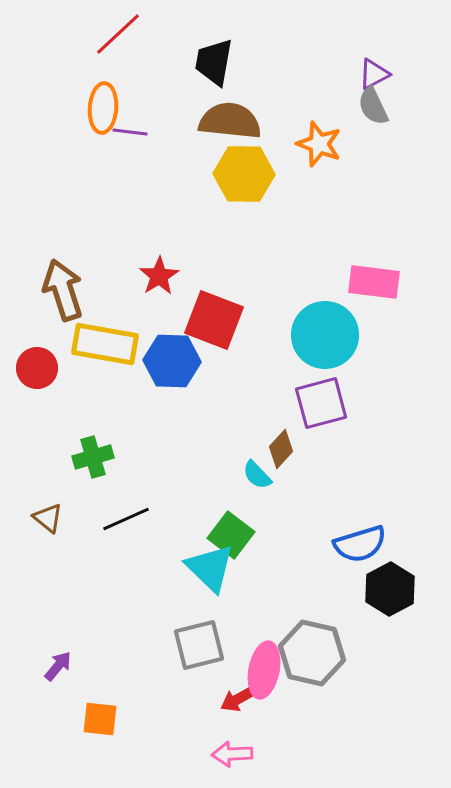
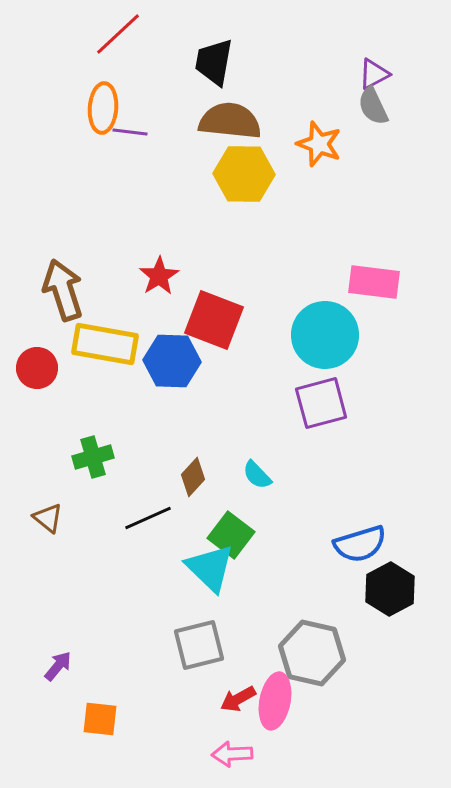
brown diamond: moved 88 px left, 28 px down
black line: moved 22 px right, 1 px up
pink ellipse: moved 11 px right, 31 px down
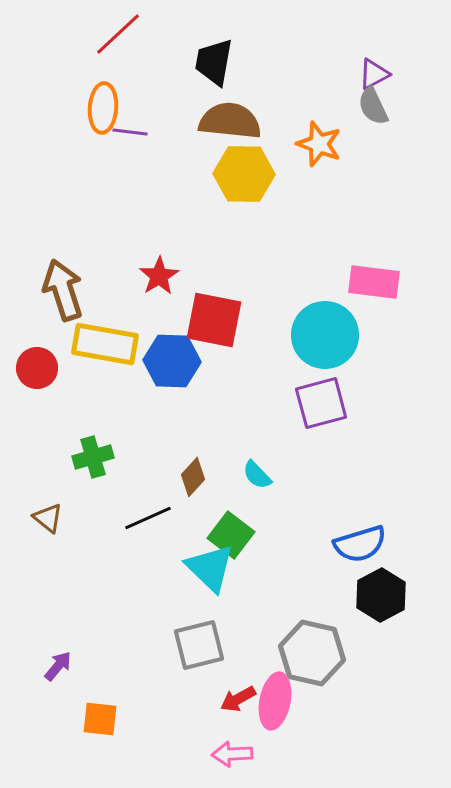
red square: rotated 10 degrees counterclockwise
black hexagon: moved 9 px left, 6 px down
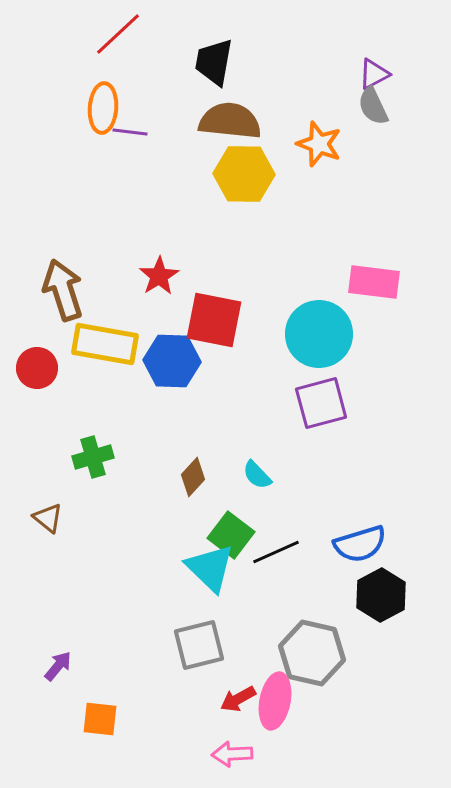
cyan circle: moved 6 px left, 1 px up
black line: moved 128 px right, 34 px down
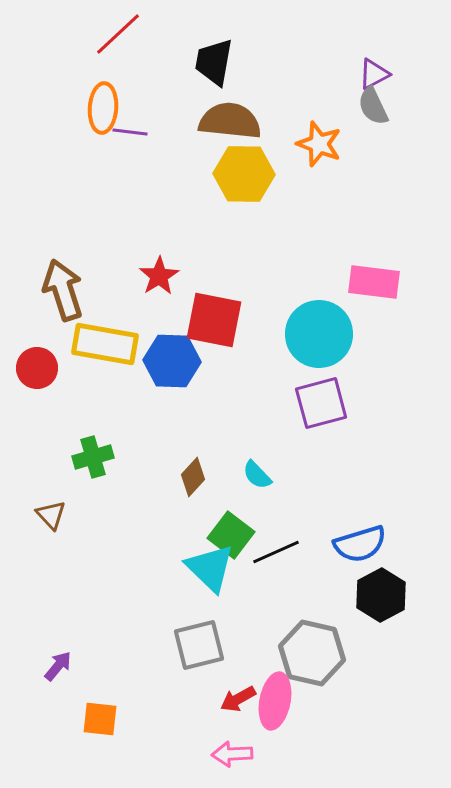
brown triangle: moved 3 px right, 3 px up; rotated 8 degrees clockwise
